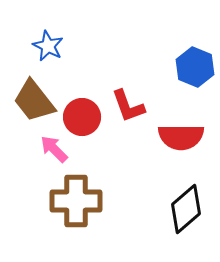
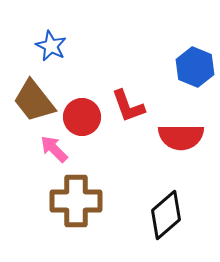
blue star: moved 3 px right
black diamond: moved 20 px left, 6 px down
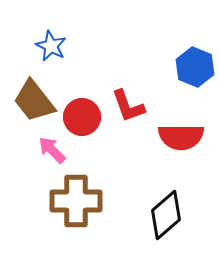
pink arrow: moved 2 px left, 1 px down
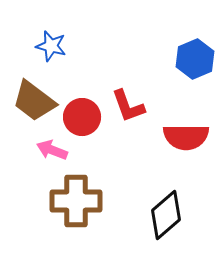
blue star: rotated 12 degrees counterclockwise
blue hexagon: moved 8 px up; rotated 15 degrees clockwise
brown trapezoid: rotated 15 degrees counterclockwise
red semicircle: moved 5 px right
pink arrow: rotated 24 degrees counterclockwise
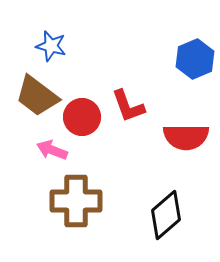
brown trapezoid: moved 3 px right, 5 px up
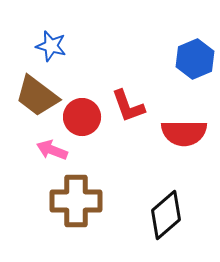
red semicircle: moved 2 px left, 4 px up
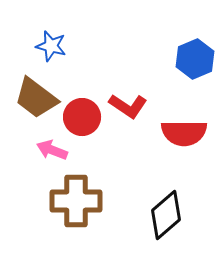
brown trapezoid: moved 1 px left, 2 px down
red L-shape: rotated 36 degrees counterclockwise
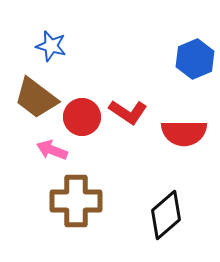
red L-shape: moved 6 px down
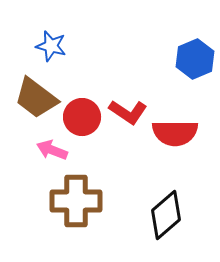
red semicircle: moved 9 px left
